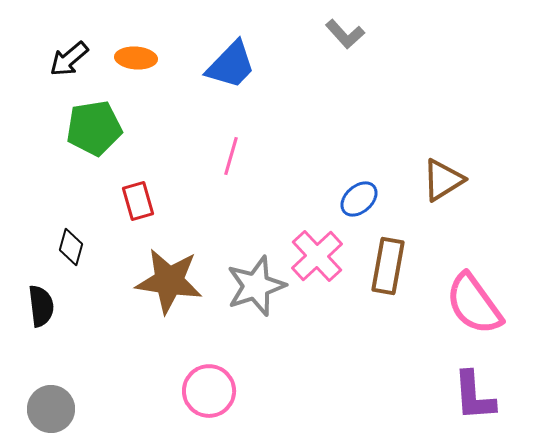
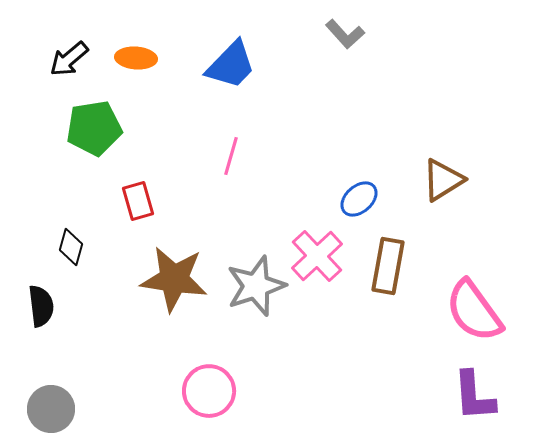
brown star: moved 5 px right, 2 px up
pink semicircle: moved 7 px down
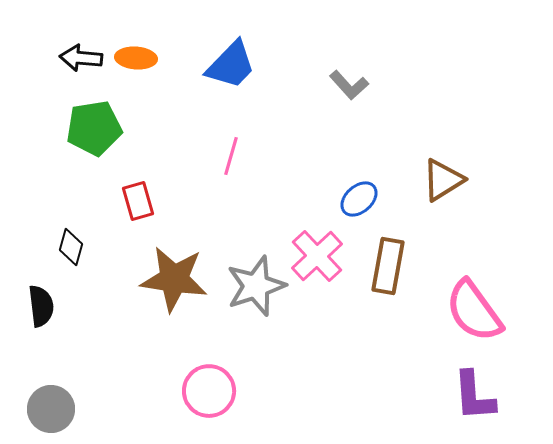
gray L-shape: moved 4 px right, 51 px down
black arrow: moved 12 px right, 1 px up; rotated 45 degrees clockwise
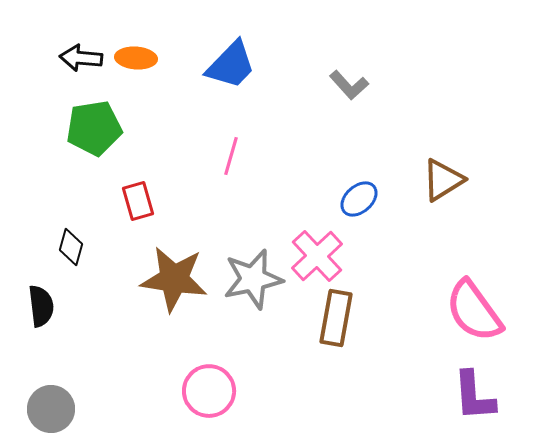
brown rectangle: moved 52 px left, 52 px down
gray star: moved 3 px left, 7 px up; rotated 6 degrees clockwise
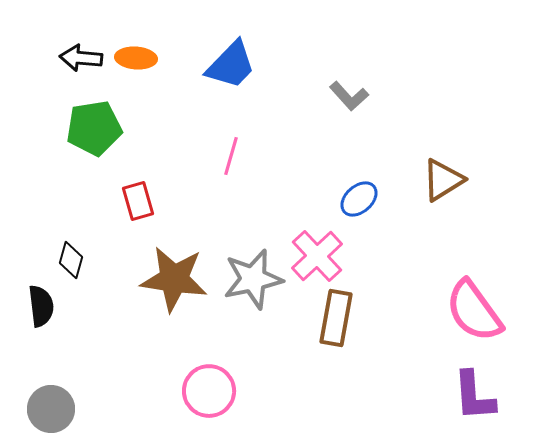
gray L-shape: moved 11 px down
black diamond: moved 13 px down
